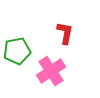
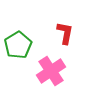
green pentagon: moved 1 px right, 6 px up; rotated 20 degrees counterclockwise
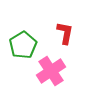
green pentagon: moved 5 px right
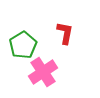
pink cross: moved 8 px left, 1 px down
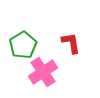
red L-shape: moved 6 px right, 10 px down; rotated 20 degrees counterclockwise
